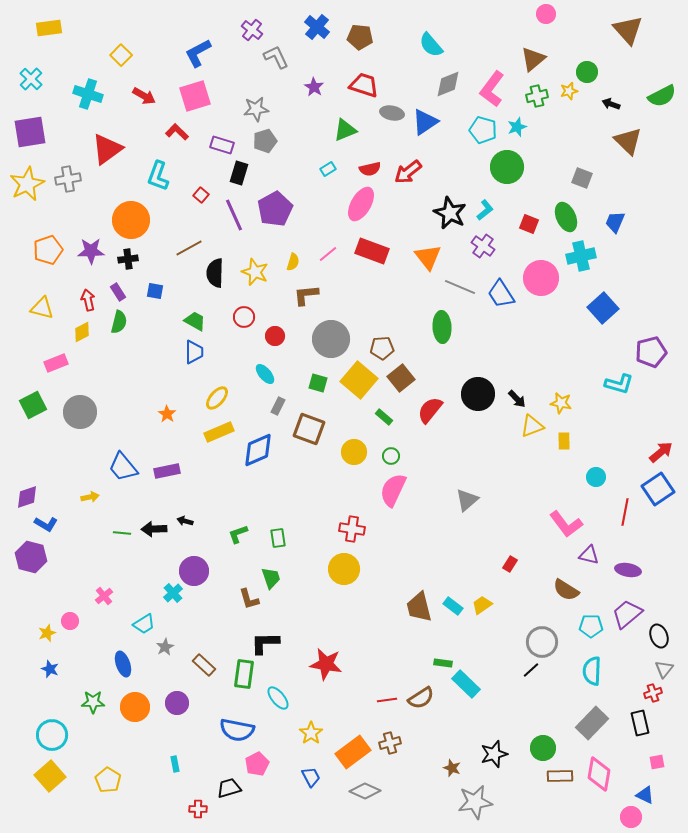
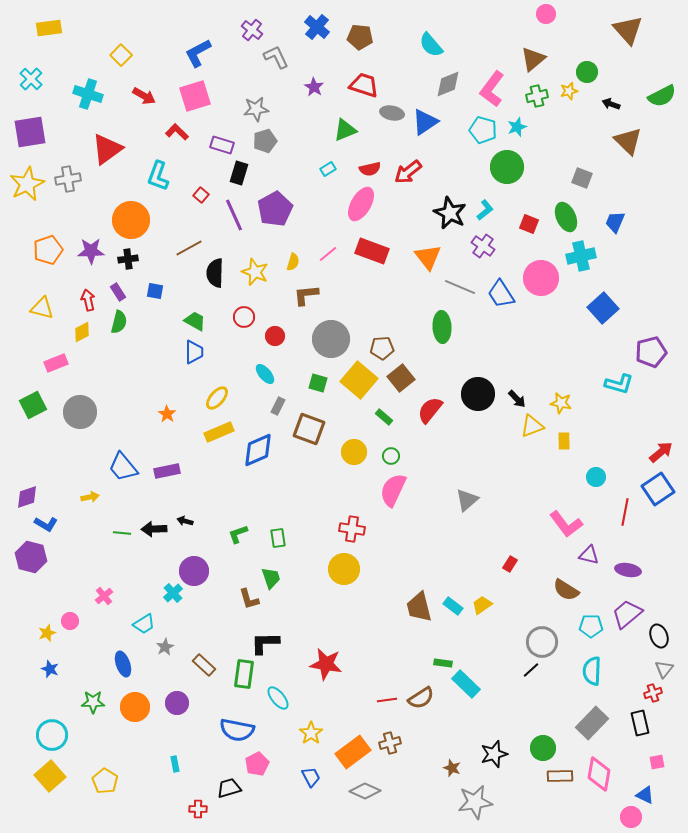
yellow pentagon at (108, 780): moved 3 px left, 1 px down
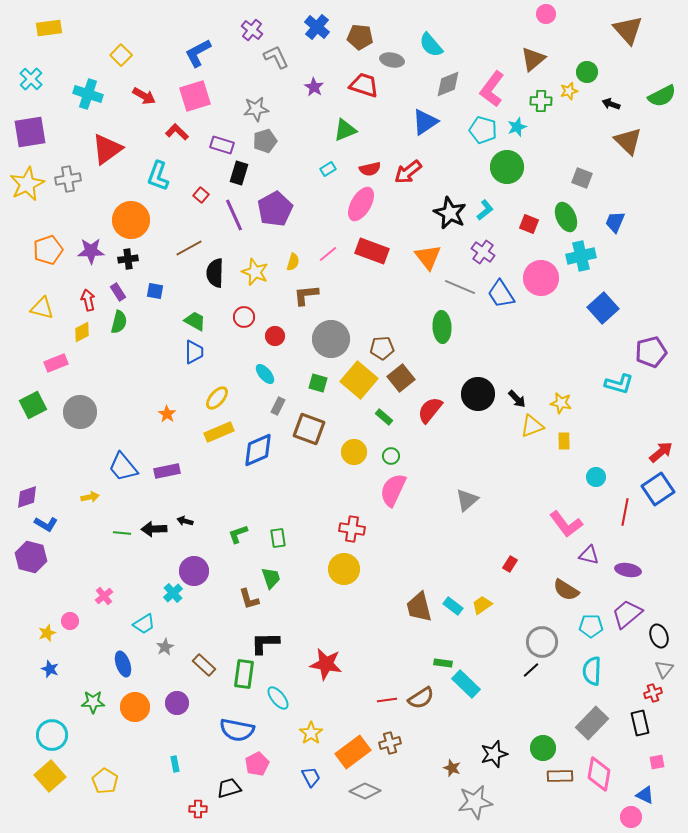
green cross at (537, 96): moved 4 px right, 5 px down; rotated 15 degrees clockwise
gray ellipse at (392, 113): moved 53 px up
purple cross at (483, 246): moved 6 px down
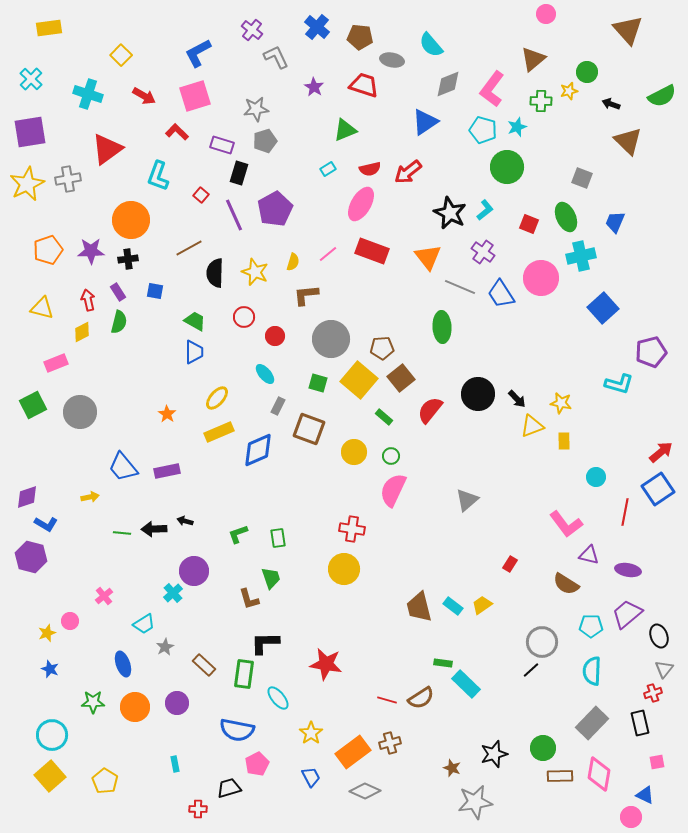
brown semicircle at (566, 590): moved 6 px up
red line at (387, 700): rotated 24 degrees clockwise
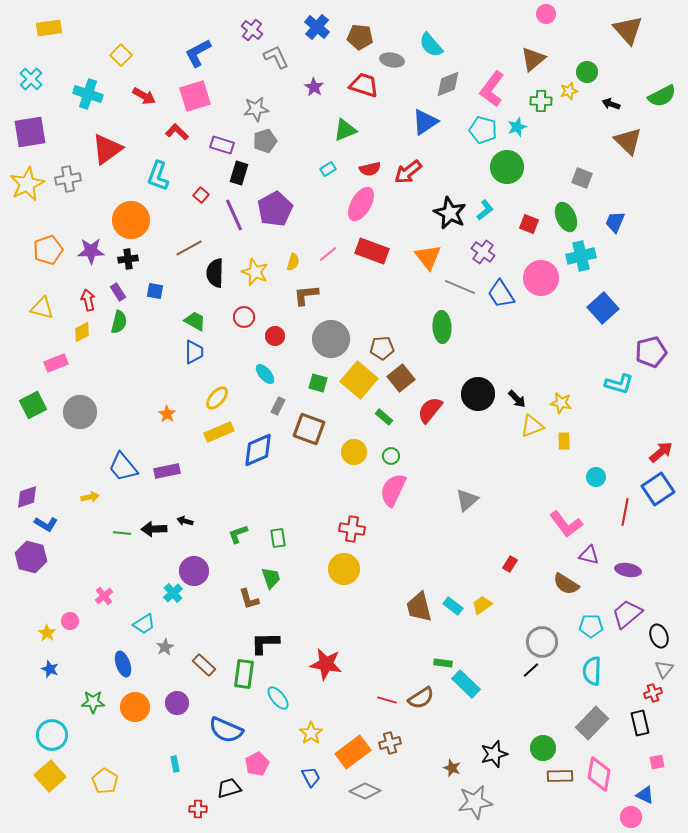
yellow star at (47, 633): rotated 18 degrees counterclockwise
blue semicircle at (237, 730): moved 11 px left; rotated 12 degrees clockwise
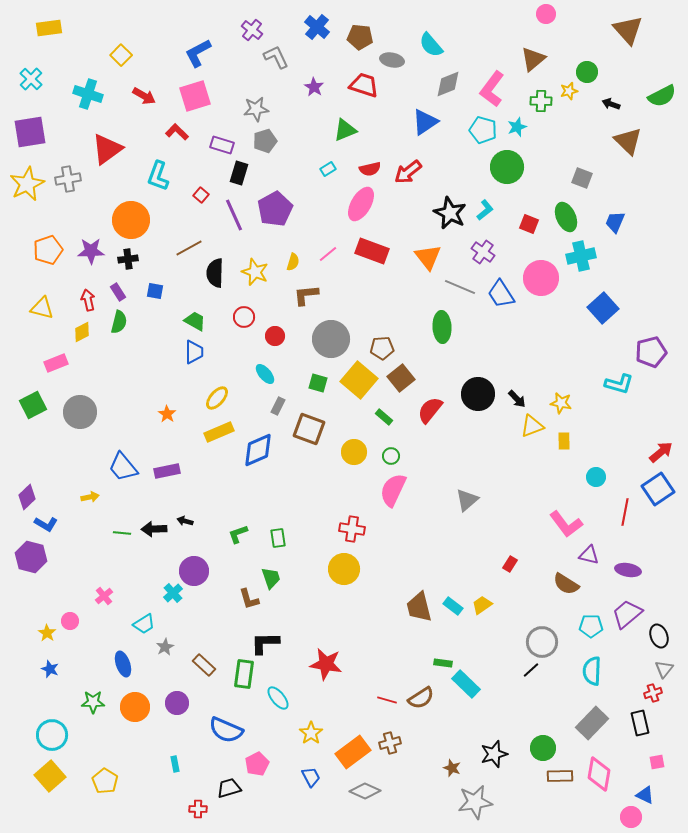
purple diamond at (27, 497): rotated 25 degrees counterclockwise
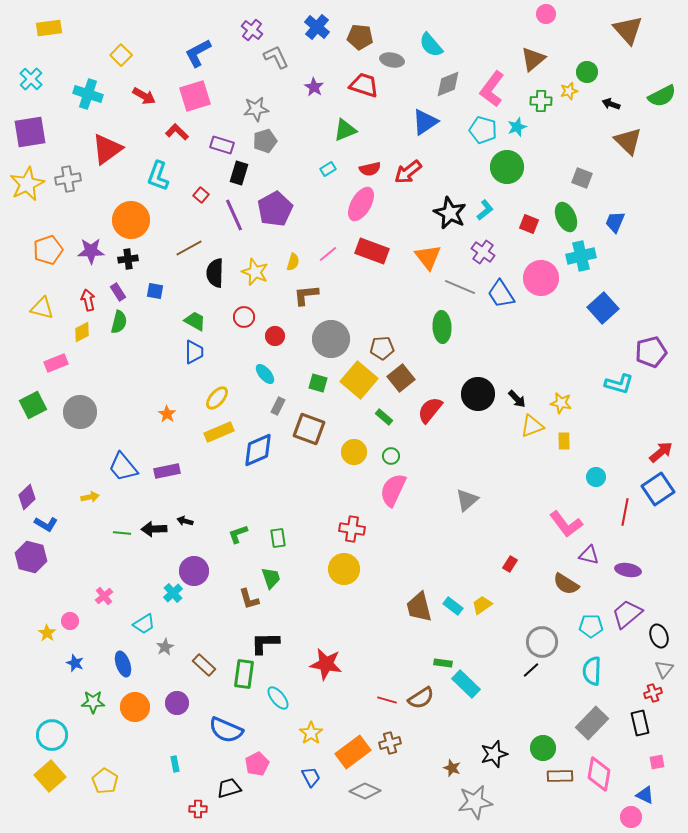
blue star at (50, 669): moved 25 px right, 6 px up
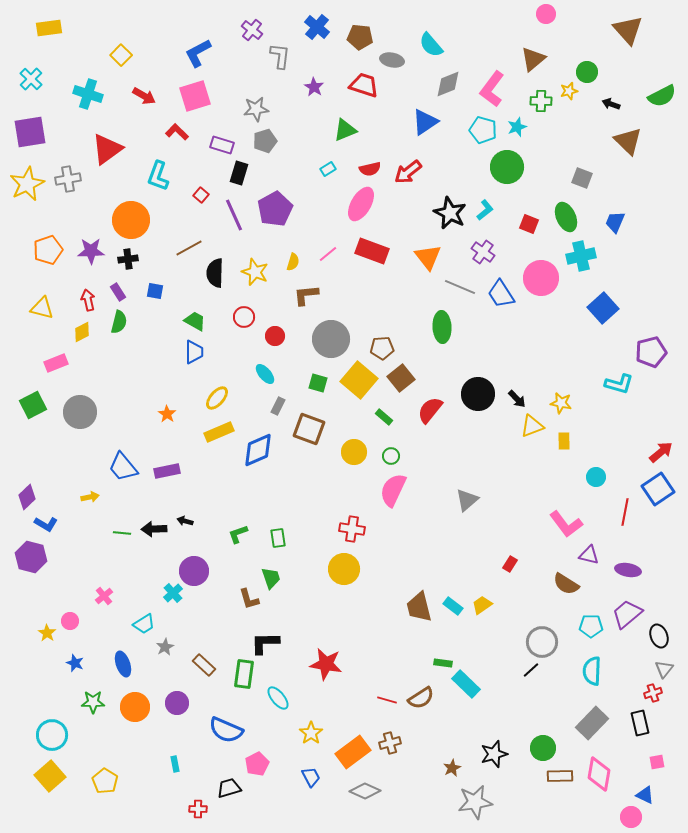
gray L-shape at (276, 57): moved 4 px right, 1 px up; rotated 32 degrees clockwise
brown star at (452, 768): rotated 24 degrees clockwise
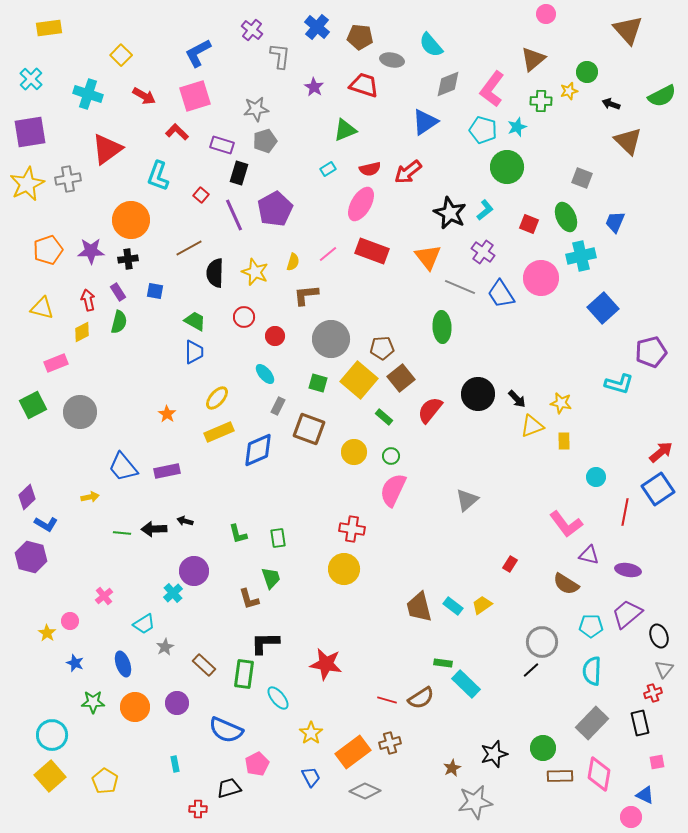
green L-shape at (238, 534): rotated 85 degrees counterclockwise
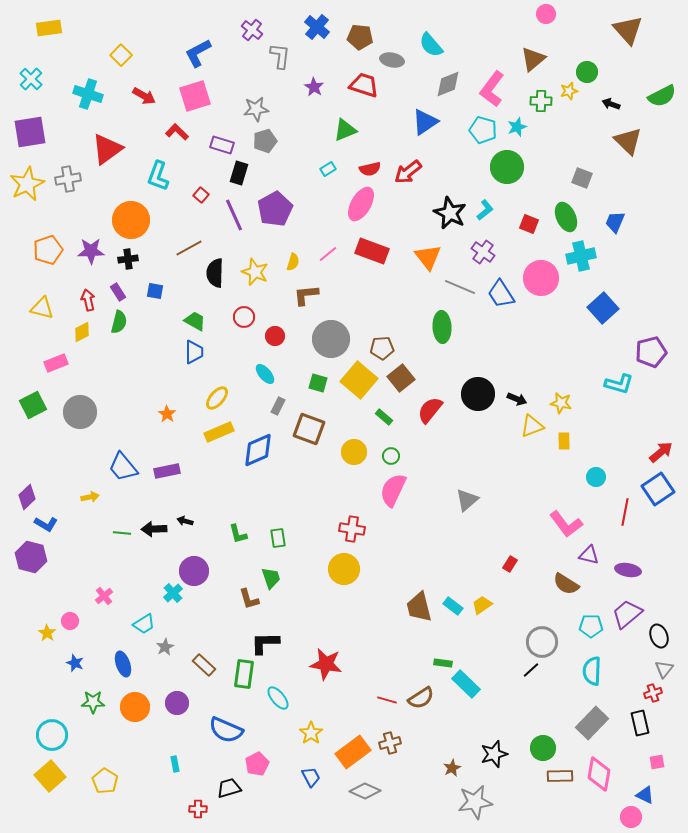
black arrow at (517, 399): rotated 24 degrees counterclockwise
